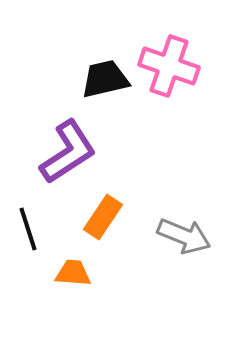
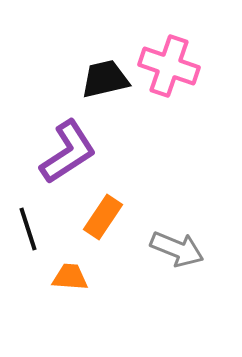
gray arrow: moved 7 px left, 13 px down
orange trapezoid: moved 3 px left, 4 px down
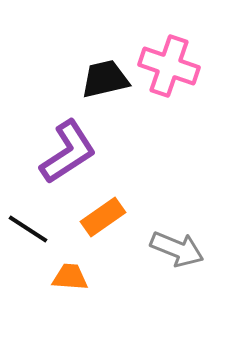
orange rectangle: rotated 21 degrees clockwise
black line: rotated 39 degrees counterclockwise
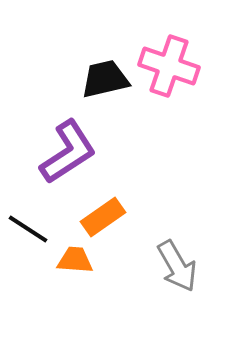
gray arrow: moved 17 px down; rotated 38 degrees clockwise
orange trapezoid: moved 5 px right, 17 px up
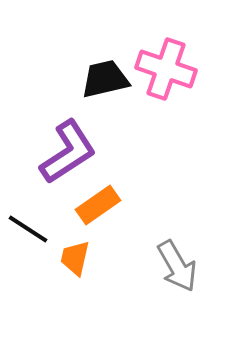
pink cross: moved 3 px left, 3 px down
orange rectangle: moved 5 px left, 12 px up
orange trapezoid: moved 2 px up; rotated 81 degrees counterclockwise
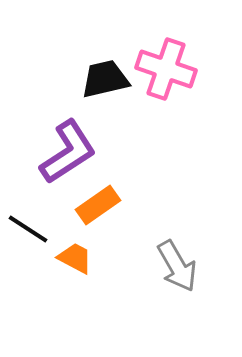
orange trapezoid: rotated 105 degrees clockwise
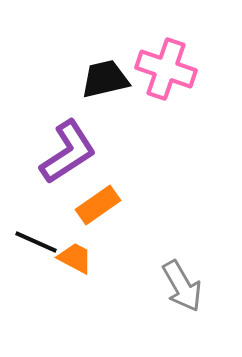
black line: moved 8 px right, 13 px down; rotated 9 degrees counterclockwise
gray arrow: moved 5 px right, 20 px down
